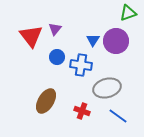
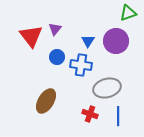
blue triangle: moved 5 px left, 1 px down
red cross: moved 8 px right, 3 px down
blue line: rotated 54 degrees clockwise
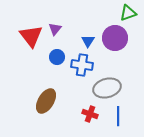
purple circle: moved 1 px left, 3 px up
blue cross: moved 1 px right
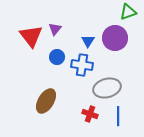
green triangle: moved 1 px up
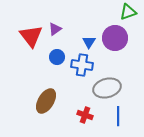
purple triangle: rotated 16 degrees clockwise
blue triangle: moved 1 px right, 1 px down
red cross: moved 5 px left, 1 px down
